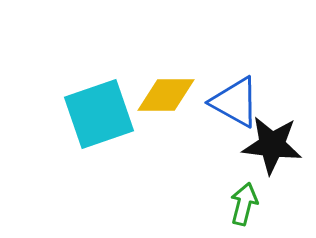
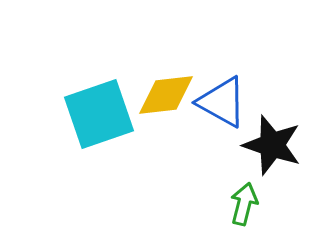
yellow diamond: rotated 6 degrees counterclockwise
blue triangle: moved 13 px left
black star: rotated 12 degrees clockwise
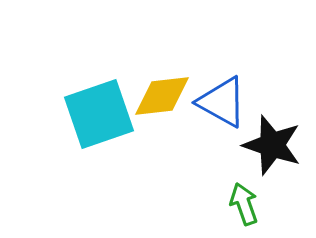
yellow diamond: moved 4 px left, 1 px down
green arrow: rotated 33 degrees counterclockwise
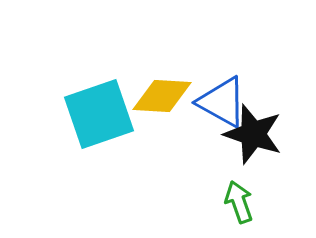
yellow diamond: rotated 10 degrees clockwise
black star: moved 19 px left, 11 px up
green arrow: moved 5 px left, 2 px up
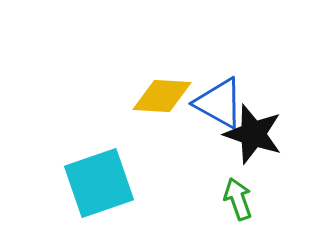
blue triangle: moved 3 px left, 1 px down
cyan square: moved 69 px down
green arrow: moved 1 px left, 3 px up
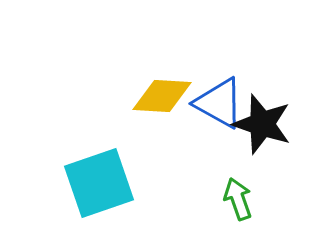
black star: moved 9 px right, 10 px up
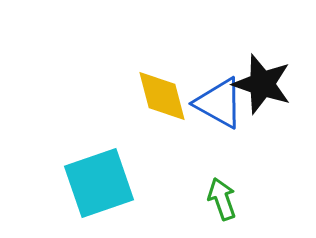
yellow diamond: rotated 72 degrees clockwise
black star: moved 40 px up
green arrow: moved 16 px left
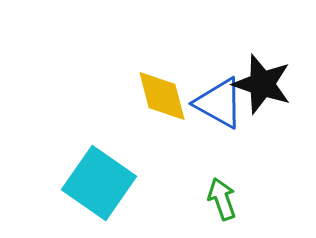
cyan square: rotated 36 degrees counterclockwise
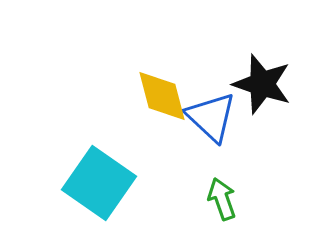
blue triangle: moved 8 px left, 14 px down; rotated 14 degrees clockwise
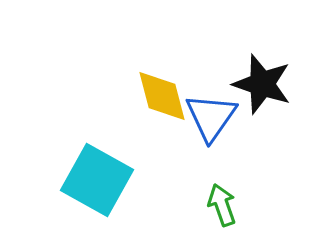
blue triangle: rotated 22 degrees clockwise
cyan square: moved 2 px left, 3 px up; rotated 6 degrees counterclockwise
green arrow: moved 6 px down
